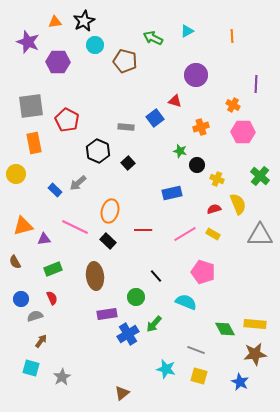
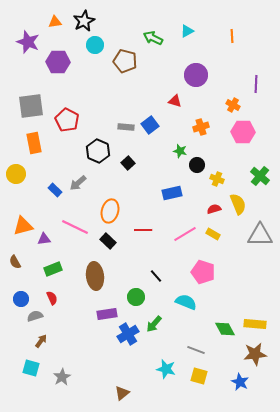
blue square at (155, 118): moved 5 px left, 7 px down
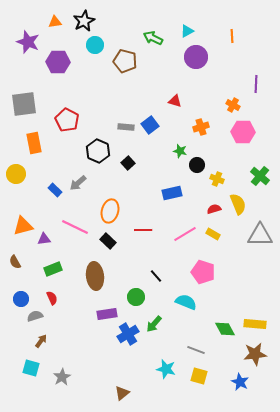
purple circle at (196, 75): moved 18 px up
gray square at (31, 106): moved 7 px left, 2 px up
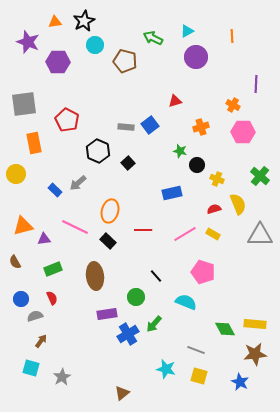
red triangle at (175, 101): rotated 32 degrees counterclockwise
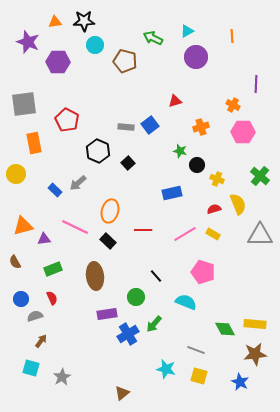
black star at (84, 21): rotated 25 degrees clockwise
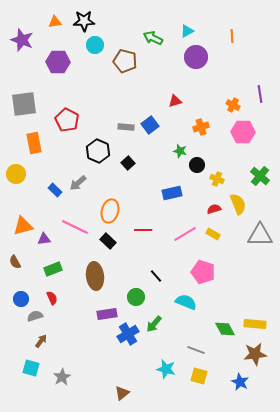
purple star at (28, 42): moved 6 px left, 2 px up
purple line at (256, 84): moved 4 px right, 10 px down; rotated 12 degrees counterclockwise
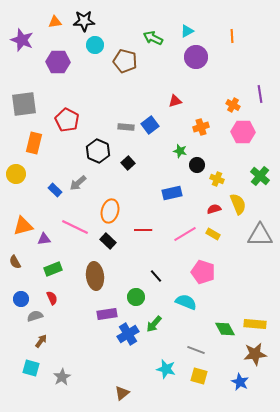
orange rectangle at (34, 143): rotated 25 degrees clockwise
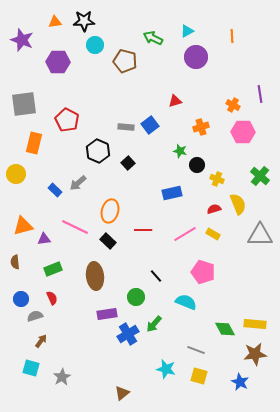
brown semicircle at (15, 262): rotated 24 degrees clockwise
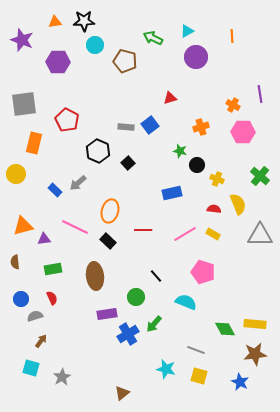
red triangle at (175, 101): moved 5 px left, 3 px up
red semicircle at (214, 209): rotated 24 degrees clockwise
green rectangle at (53, 269): rotated 12 degrees clockwise
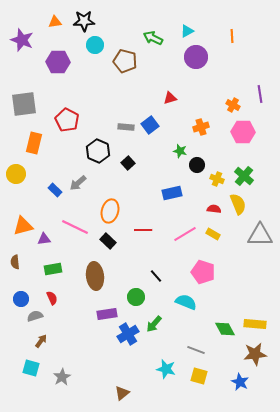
green cross at (260, 176): moved 16 px left
